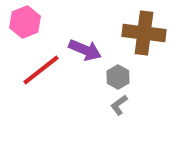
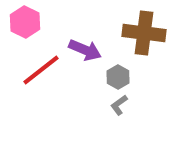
pink hexagon: rotated 12 degrees counterclockwise
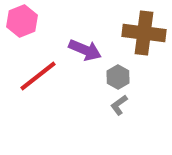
pink hexagon: moved 3 px left, 1 px up; rotated 12 degrees clockwise
red line: moved 3 px left, 6 px down
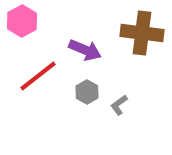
pink hexagon: rotated 8 degrees counterclockwise
brown cross: moved 2 px left
gray hexagon: moved 31 px left, 15 px down
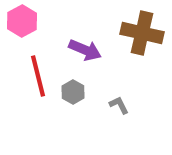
brown cross: rotated 6 degrees clockwise
red line: rotated 66 degrees counterclockwise
gray hexagon: moved 14 px left
gray L-shape: rotated 100 degrees clockwise
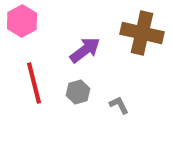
purple arrow: rotated 60 degrees counterclockwise
red line: moved 4 px left, 7 px down
gray hexagon: moved 5 px right; rotated 15 degrees clockwise
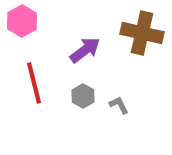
gray hexagon: moved 5 px right, 4 px down; rotated 15 degrees counterclockwise
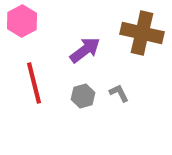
gray hexagon: rotated 15 degrees clockwise
gray L-shape: moved 12 px up
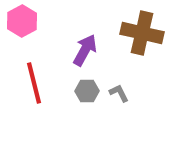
purple arrow: rotated 24 degrees counterclockwise
gray hexagon: moved 4 px right, 5 px up; rotated 15 degrees clockwise
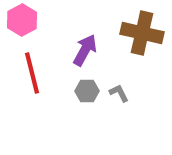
pink hexagon: moved 1 px up
red line: moved 2 px left, 10 px up
